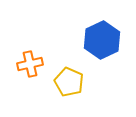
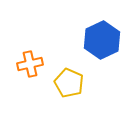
yellow pentagon: moved 1 px down
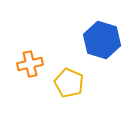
blue hexagon: rotated 18 degrees counterclockwise
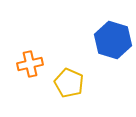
blue hexagon: moved 11 px right
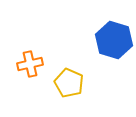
blue hexagon: moved 1 px right
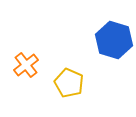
orange cross: moved 4 px left, 1 px down; rotated 25 degrees counterclockwise
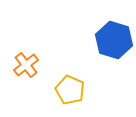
yellow pentagon: moved 1 px right, 7 px down
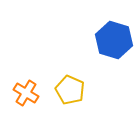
orange cross: moved 28 px down; rotated 20 degrees counterclockwise
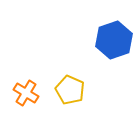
blue hexagon: rotated 24 degrees clockwise
